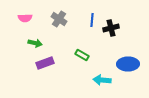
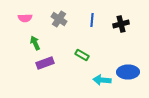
black cross: moved 10 px right, 4 px up
green arrow: rotated 128 degrees counterclockwise
blue ellipse: moved 8 px down
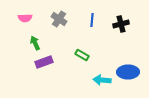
purple rectangle: moved 1 px left, 1 px up
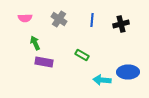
purple rectangle: rotated 30 degrees clockwise
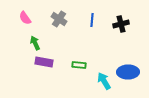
pink semicircle: rotated 56 degrees clockwise
green rectangle: moved 3 px left, 10 px down; rotated 24 degrees counterclockwise
cyan arrow: moved 2 px right, 1 px down; rotated 54 degrees clockwise
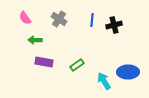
black cross: moved 7 px left, 1 px down
green arrow: moved 3 px up; rotated 64 degrees counterclockwise
green rectangle: moved 2 px left; rotated 40 degrees counterclockwise
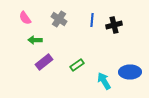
purple rectangle: rotated 48 degrees counterclockwise
blue ellipse: moved 2 px right
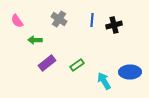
pink semicircle: moved 8 px left, 3 px down
purple rectangle: moved 3 px right, 1 px down
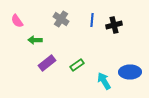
gray cross: moved 2 px right
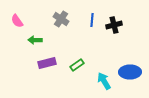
purple rectangle: rotated 24 degrees clockwise
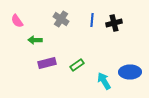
black cross: moved 2 px up
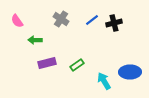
blue line: rotated 48 degrees clockwise
